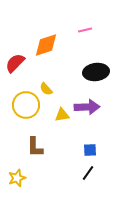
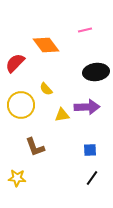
orange diamond: rotated 72 degrees clockwise
yellow circle: moved 5 px left
brown L-shape: rotated 20 degrees counterclockwise
black line: moved 4 px right, 5 px down
yellow star: rotated 24 degrees clockwise
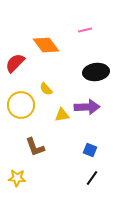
blue square: rotated 24 degrees clockwise
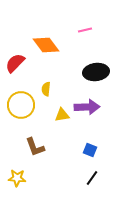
yellow semicircle: rotated 48 degrees clockwise
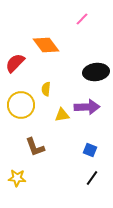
pink line: moved 3 px left, 11 px up; rotated 32 degrees counterclockwise
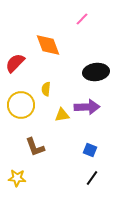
orange diamond: moved 2 px right; rotated 16 degrees clockwise
